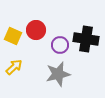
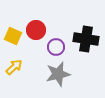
purple circle: moved 4 px left, 2 px down
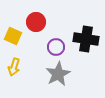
red circle: moved 8 px up
yellow arrow: rotated 150 degrees clockwise
gray star: rotated 15 degrees counterclockwise
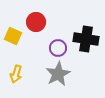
purple circle: moved 2 px right, 1 px down
yellow arrow: moved 2 px right, 7 px down
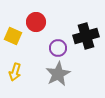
black cross: moved 3 px up; rotated 25 degrees counterclockwise
yellow arrow: moved 1 px left, 2 px up
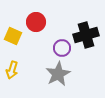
black cross: moved 1 px up
purple circle: moved 4 px right
yellow arrow: moved 3 px left, 2 px up
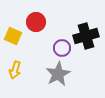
black cross: moved 1 px down
yellow arrow: moved 3 px right
